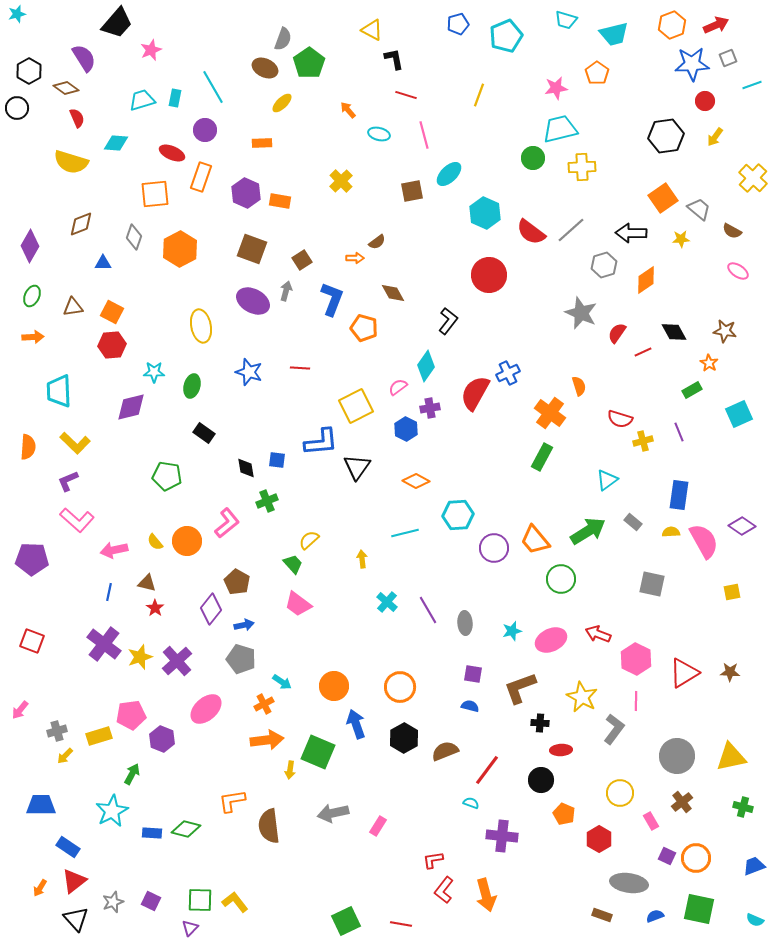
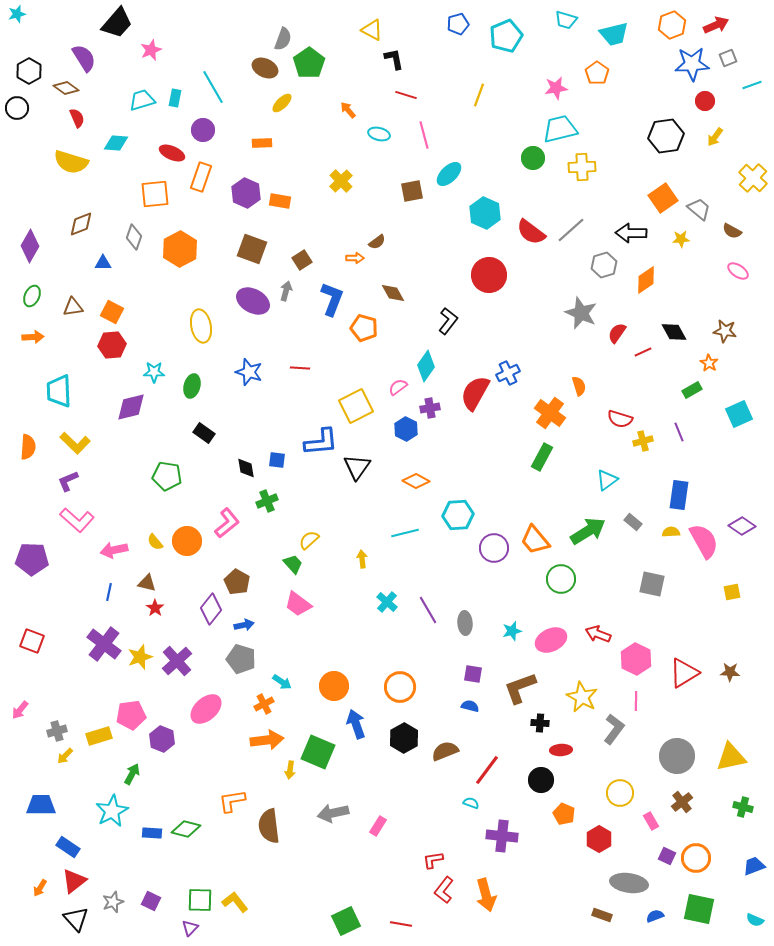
purple circle at (205, 130): moved 2 px left
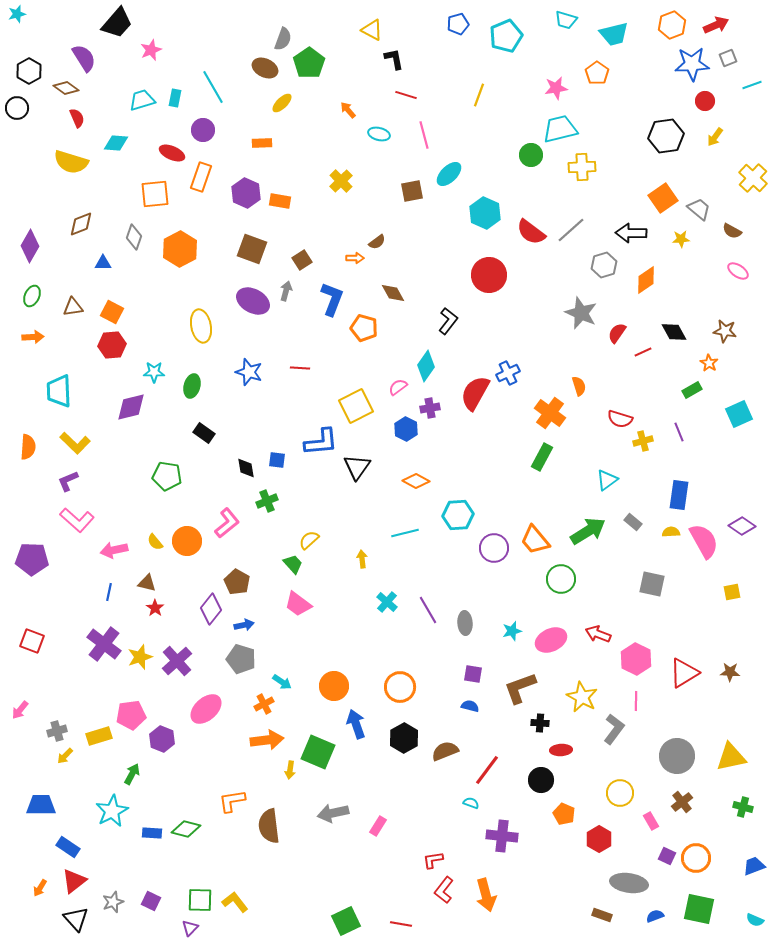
green circle at (533, 158): moved 2 px left, 3 px up
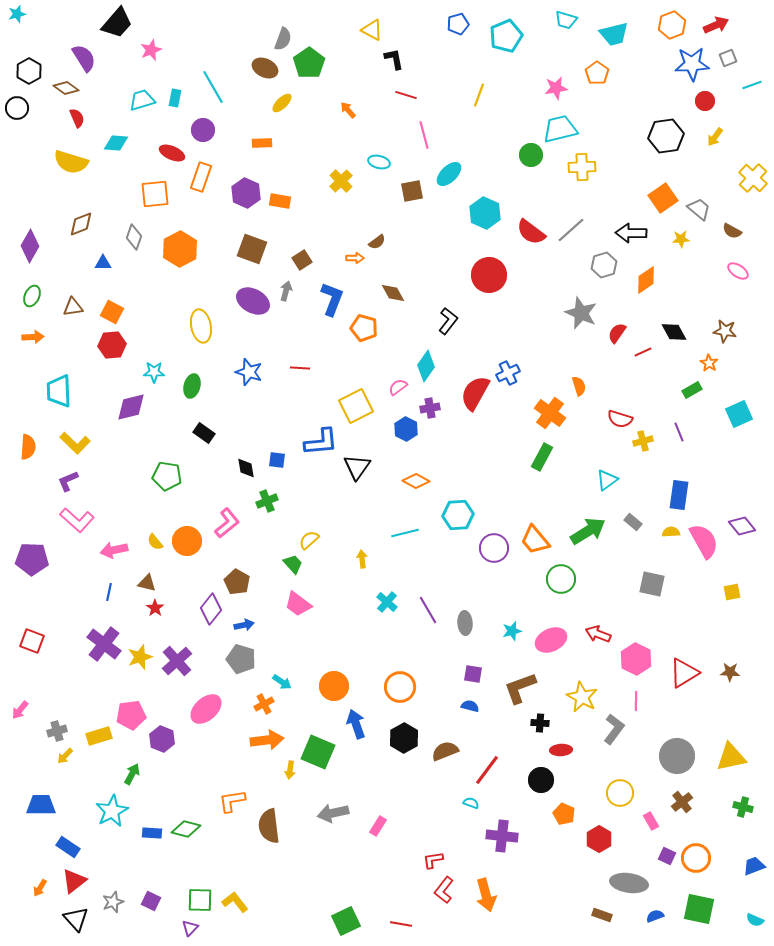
cyan ellipse at (379, 134): moved 28 px down
purple diamond at (742, 526): rotated 16 degrees clockwise
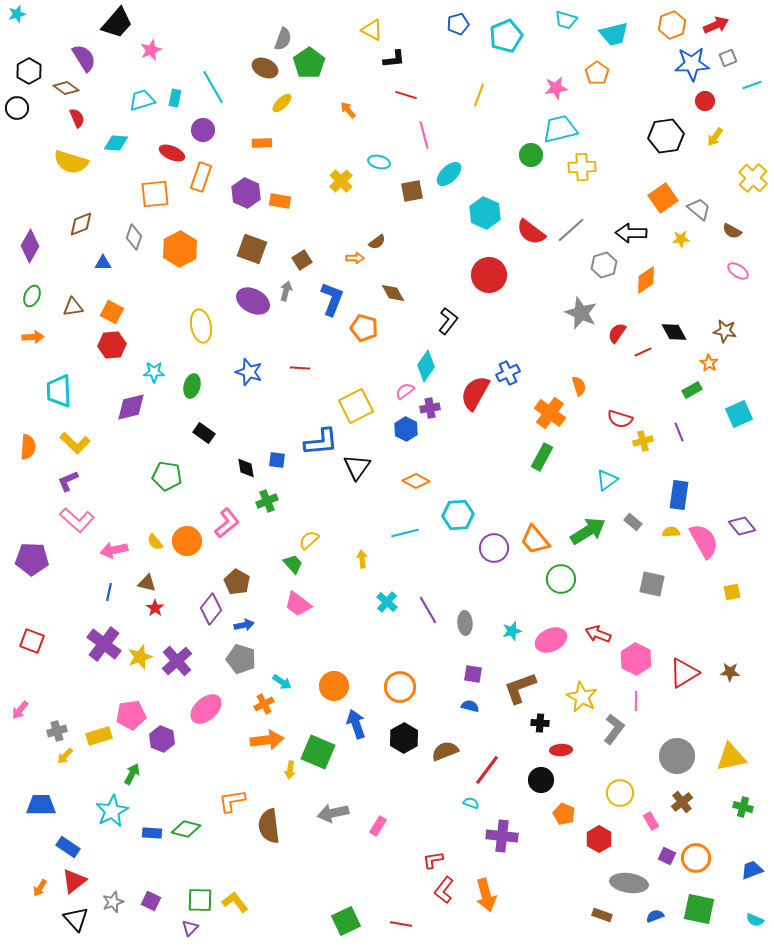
black L-shape at (394, 59): rotated 95 degrees clockwise
pink semicircle at (398, 387): moved 7 px right, 4 px down
blue trapezoid at (754, 866): moved 2 px left, 4 px down
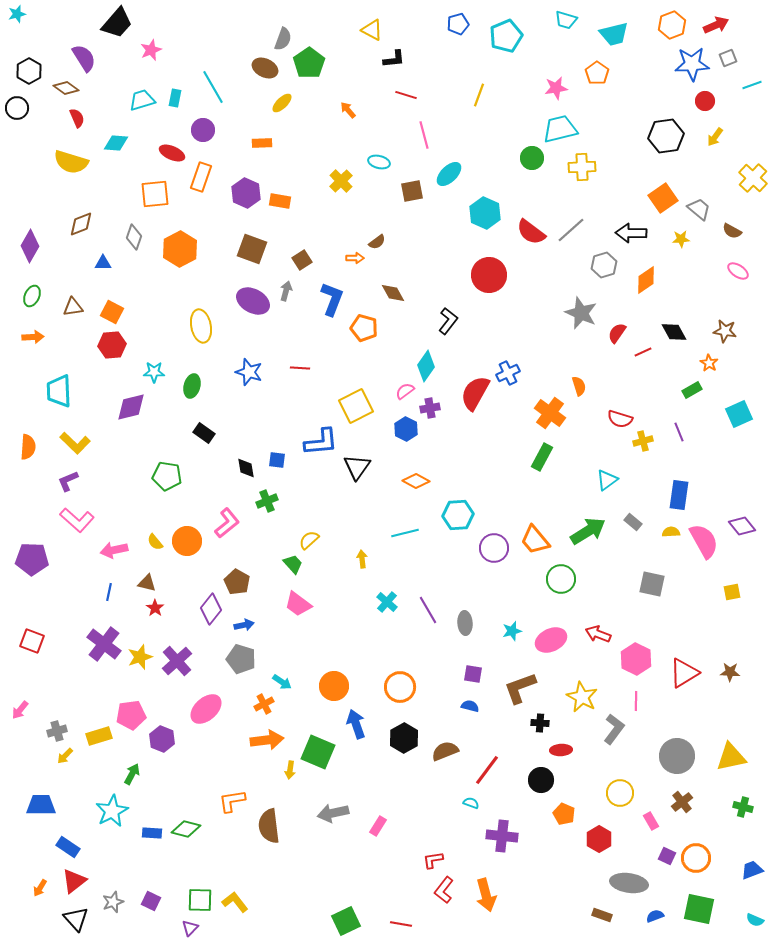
green circle at (531, 155): moved 1 px right, 3 px down
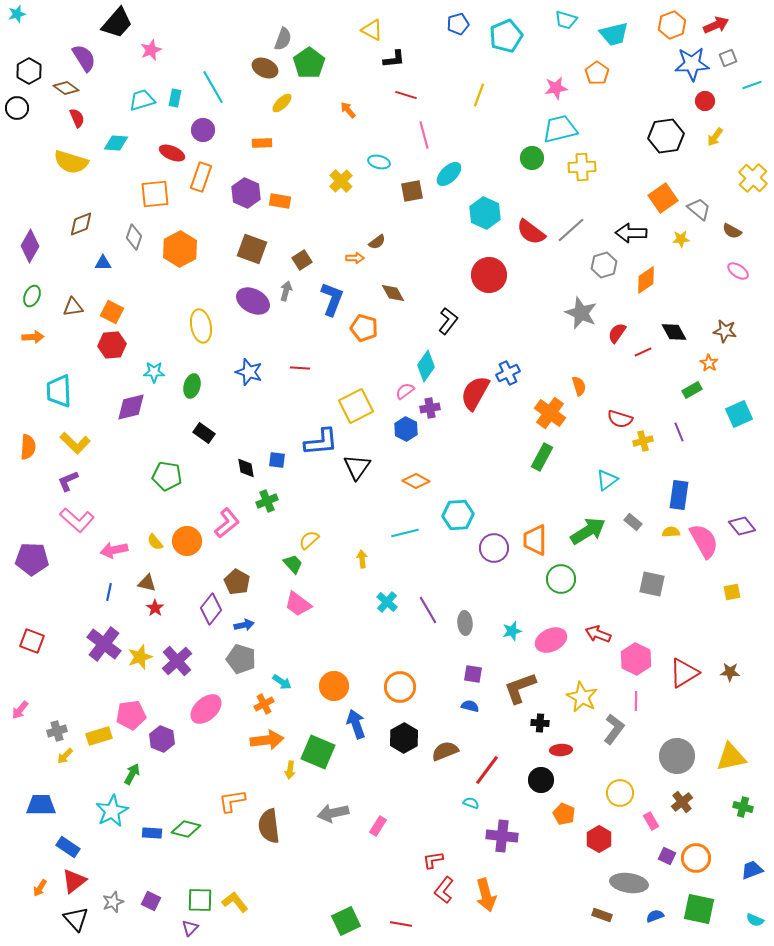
orange trapezoid at (535, 540): rotated 40 degrees clockwise
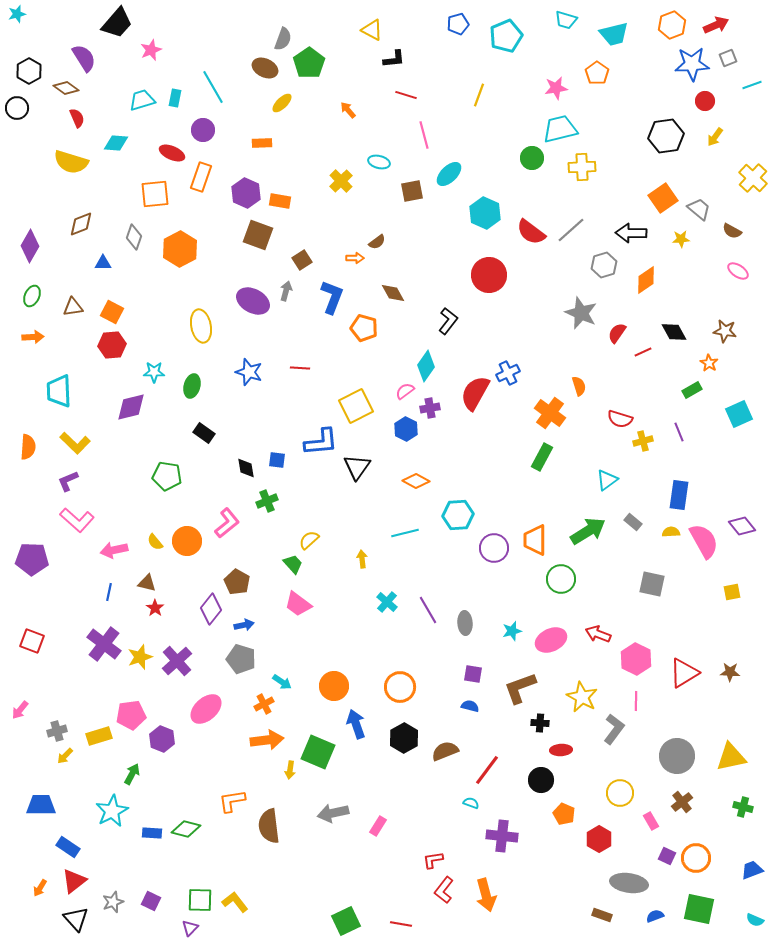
brown square at (252, 249): moved 6 px right, 14 px up
blue L-shape at (332, 299): moved 2 px up
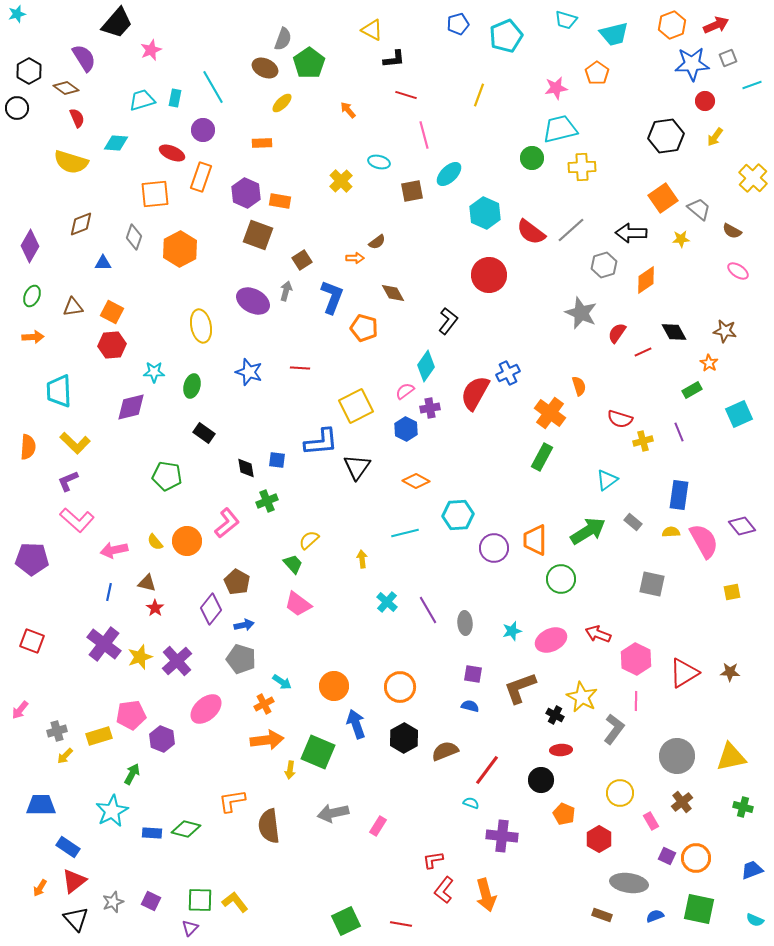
black cross at (540, 723): moved 15 px right, 8 px up; rotated 24 degrees clockwise
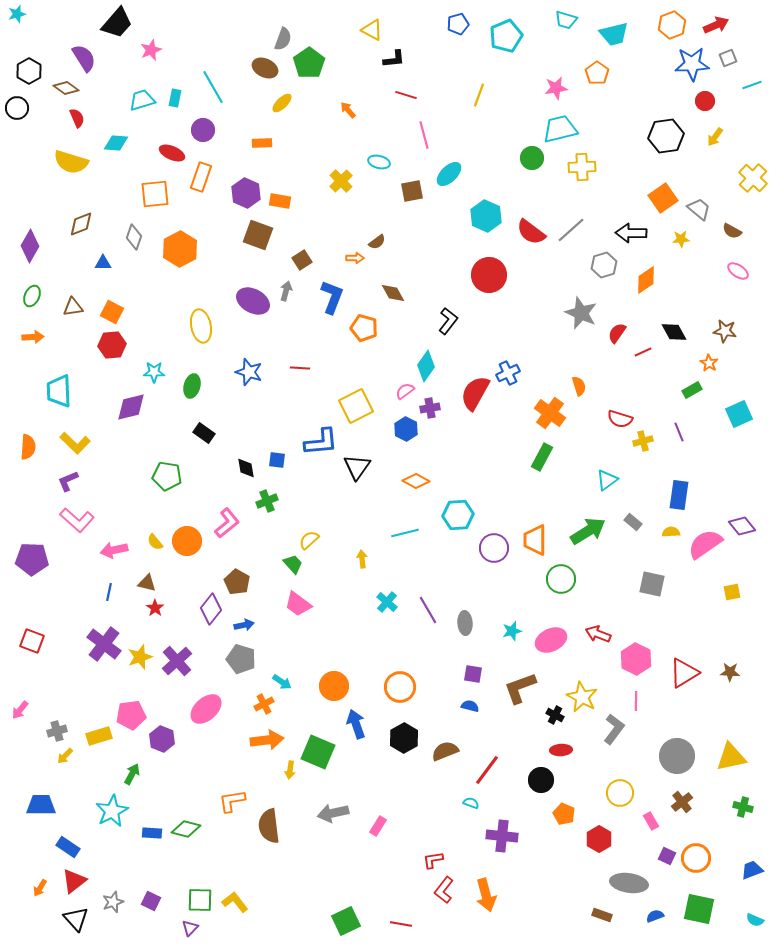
cyan hexagon at (485, 213): moved 1 px right, 3 px down
pink semicircle at (704, 541): moved 1 px right, 3 px down; rotated 96 degrees counterclockwise
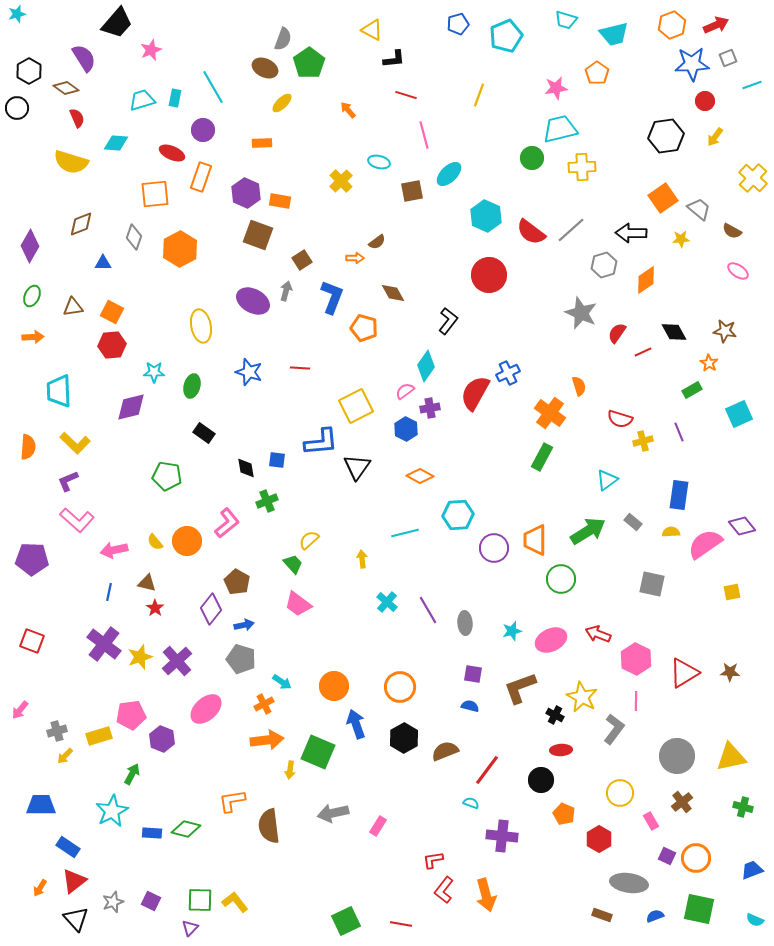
orange diamond at (416, 481): moved 4 px right, 5 px up
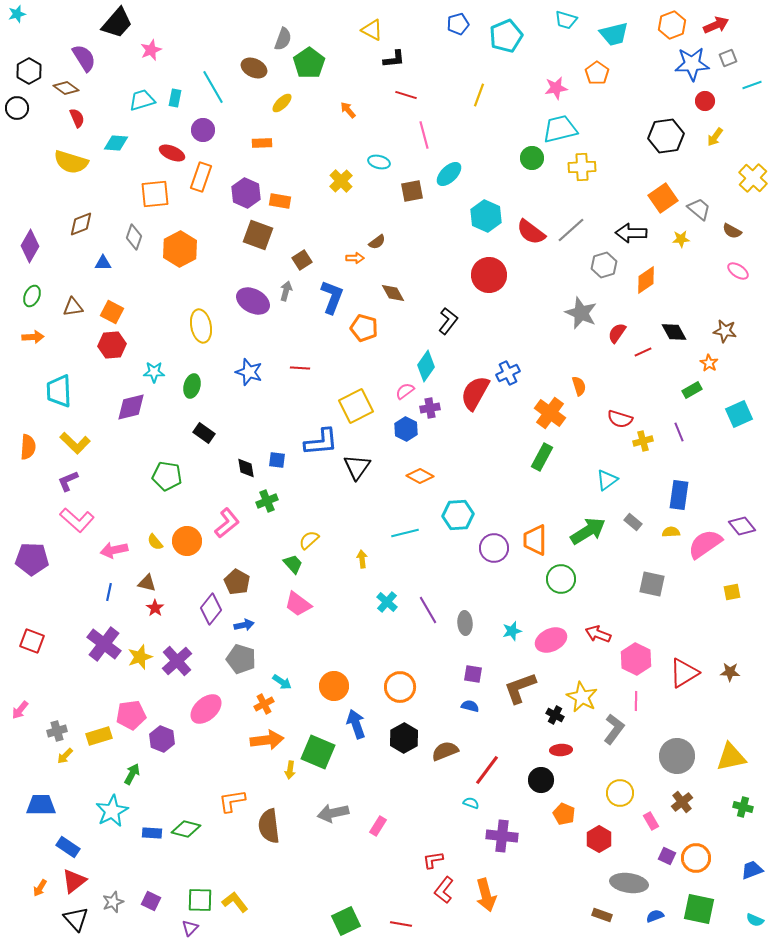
brown ellipse at (265, 68): moved 11 px left
